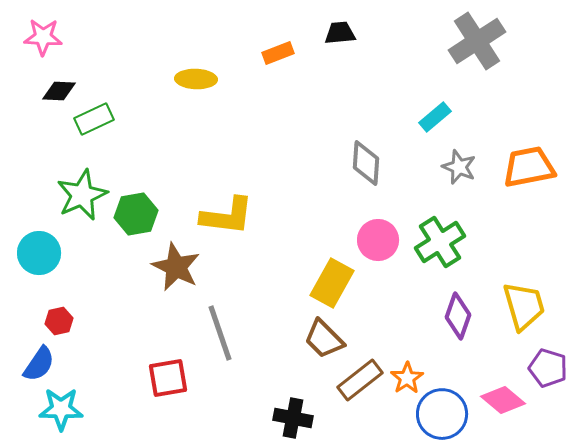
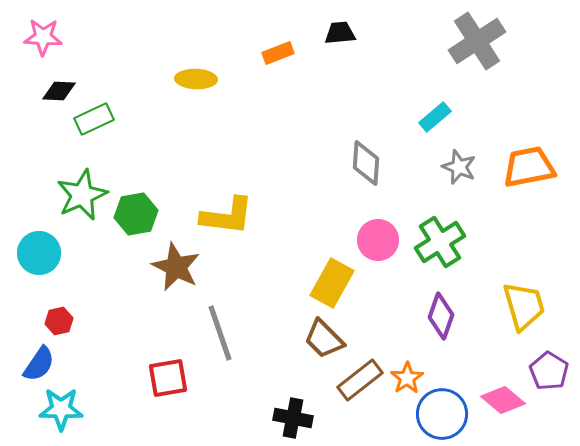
purple diamond: moved 17 px left
purple pentagon: moved 1 px right, 3 px down; rotated 15 degrees clockwise
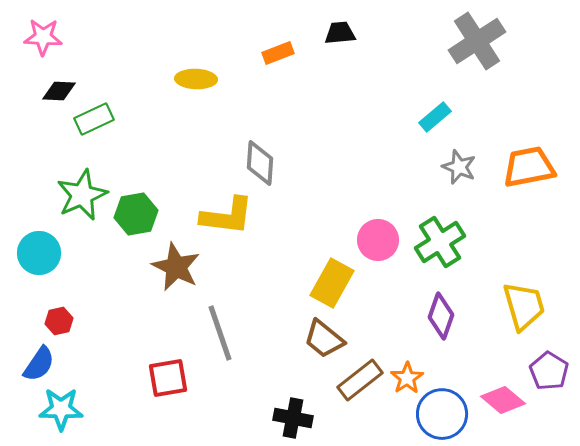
gray diamond: moved 106 px left
brown trapezoid: rotated 6 degrees counterclockwise
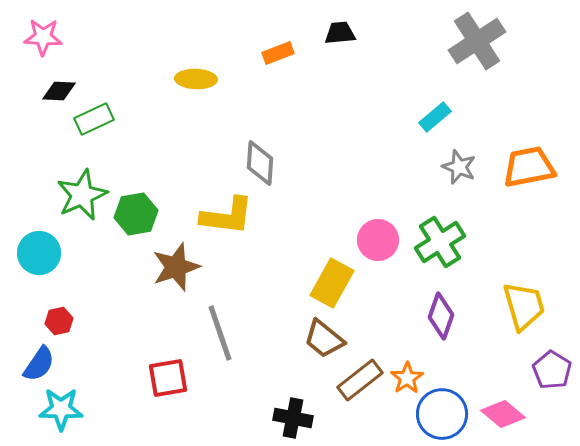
brown star: rotated 27 degrees clockwise
purple pentagon: moved 3 px right, 1 px up
pink diamond: moved 14 px down
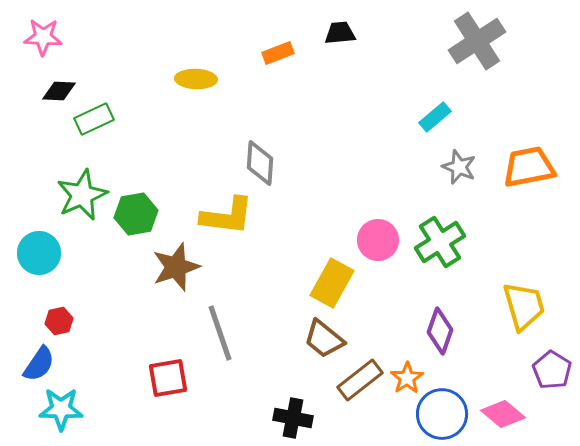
purple diamond: moved 1 px left, 15 px down
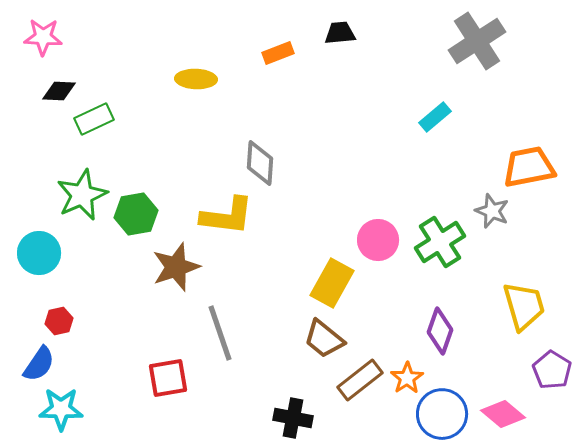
gray star: moved 33 px right, 44 px down
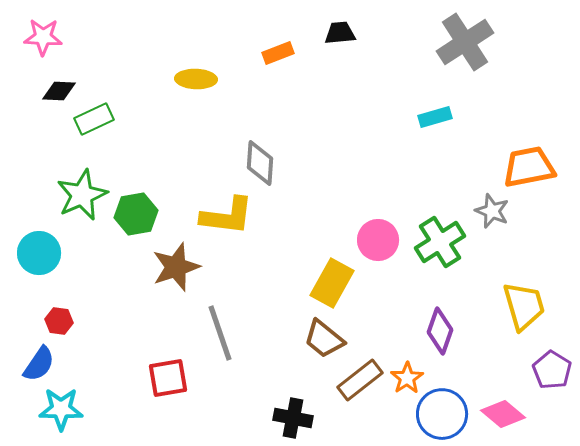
gray cross: moved 12 px left, 1 px down
cyan rectangle: rotated 24 degrees clockwise
red hexagon: rotated 20 degrees clockwise
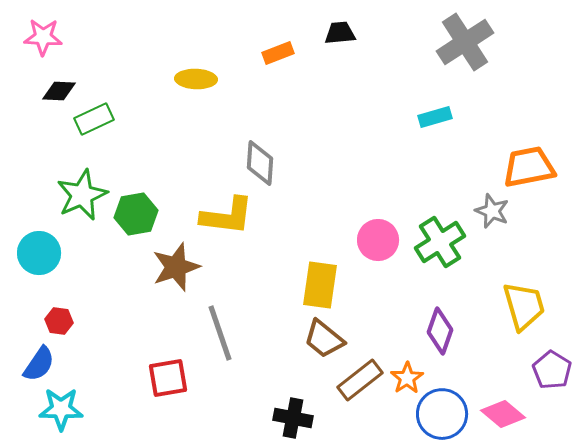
yellow rectangle: moved 12 px left, 2 px down; rotated 21 degrees counterclockwise
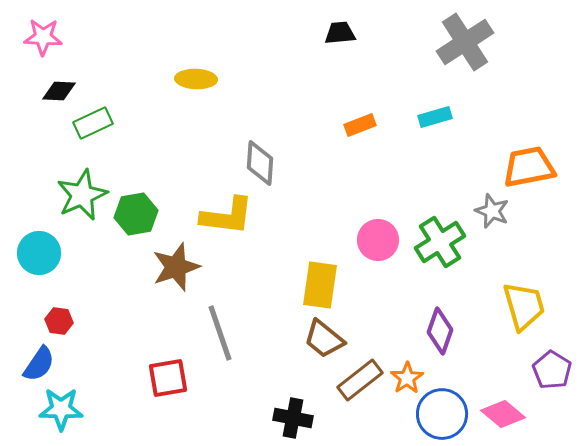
orange rectangle: moved 82 px right, 72 px down
green rectangle: moved 1 px left, 4 px down
